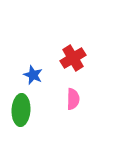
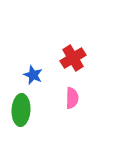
pink semicircle: moved 1 px left, 1 px up
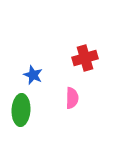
red cross: moved 12 px right; rotated 15 degrees clockwise
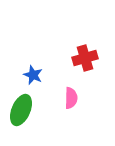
pink semicircle: moved 1 px left
green ellipse: rotated 20 degrees clockwise
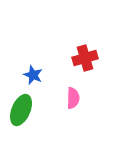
pink semicircle: moved 2 px right
